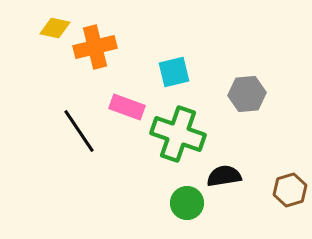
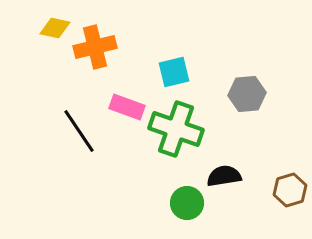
green cross: moved 2 px left, 5 px up
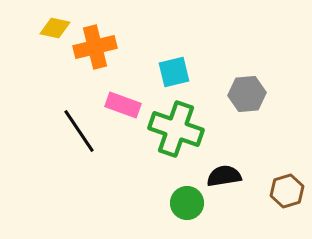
pink rectangle: moved 4 px left, 2 px up
brown hexagon: moved 3 px left, 1 px down
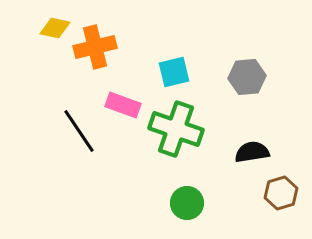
gray hexagon: moved 17 px up
black semicircle: moved 28 px right, 24 px up
brown hexagon: moved 6 px left, 2 px down
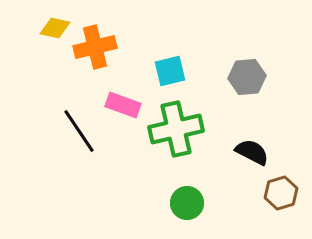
cyan square: moved 4 px left, 1 px up
green cross: rotated 32 degrees counterclockwise
black semicircle: rotated 36 degrees clockwise
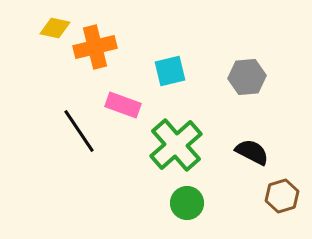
green cross: moved 16 px down; rotated 28 degrees counterclockwise
brown hexagon: moved 1 px right, 3 px down
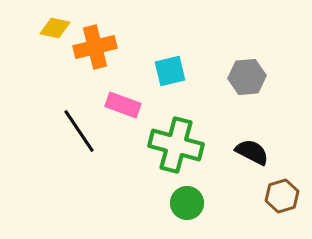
green cross: rotated 34 degrees counterclockwise
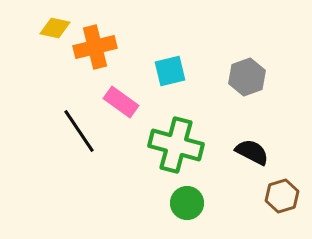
gray hexagon: rotated 15 degrees counterclockwise
pink rectangle: moved 2 px left, 3 px up; rotated 16 degrees clockwise
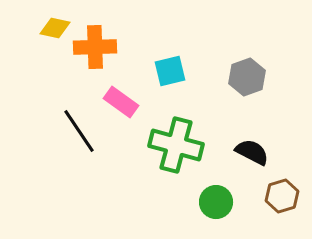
orange cross: rotated 12 degrees clockwise
green circle: moved 29 px right, 1 px up
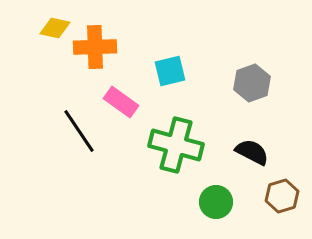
gray hexagon: moved 5 px right, 6 px down
